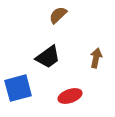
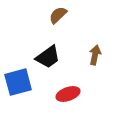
brown arrow: moved 1 px left, 3 px up
blue square: moved 6 px up
red ellipse: moved 2 px left, 2 px up
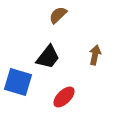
black trapezoid: rotated 16 degrees counterclockwise
blue square: rotated 32 degrees clockwise
red ellipse: moved 4 px left, 3 px down; rotated 25 degrees counterclockwise
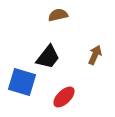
brown semicircle: rotated 30 degrees clockwise
brown arrow: rotated 12 degrees clockwise
blue square: moved 4 px right
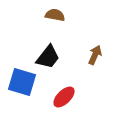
brown semicircle: moved 3 px left; rotated 24 degrees clockwise
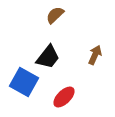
brown semicircle: rotated 54 degrees counterclockwise
blue square: moved 2 px right; rotated 12 degrees clockwise
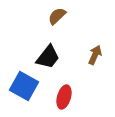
brown semicircle: moved 2 px right, 1 px down
blue square: moved 4 px down
red ellipse: rotated 30 degrees counterclockwise
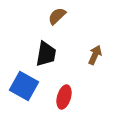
black trapezoid: moved 2 px left, 3 px up; rotated 28 degrees counterclockwise
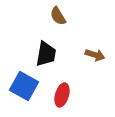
brown semicircle: moved 1 px right; rotated 78 degrees counterclockwise
brown arrow: rotated 84 degrees clockwise
red ellipse: moved 2 px left, 2 px up
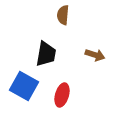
brown semicircle: moved 5 px right, 1 px up; rotated 36 degrees clockwise
